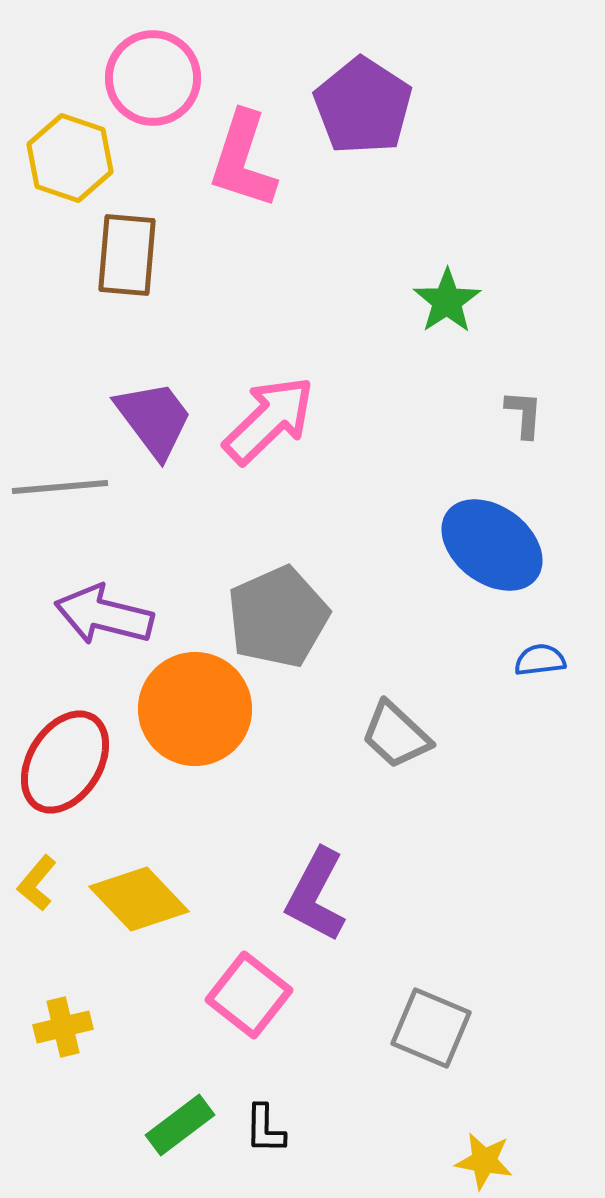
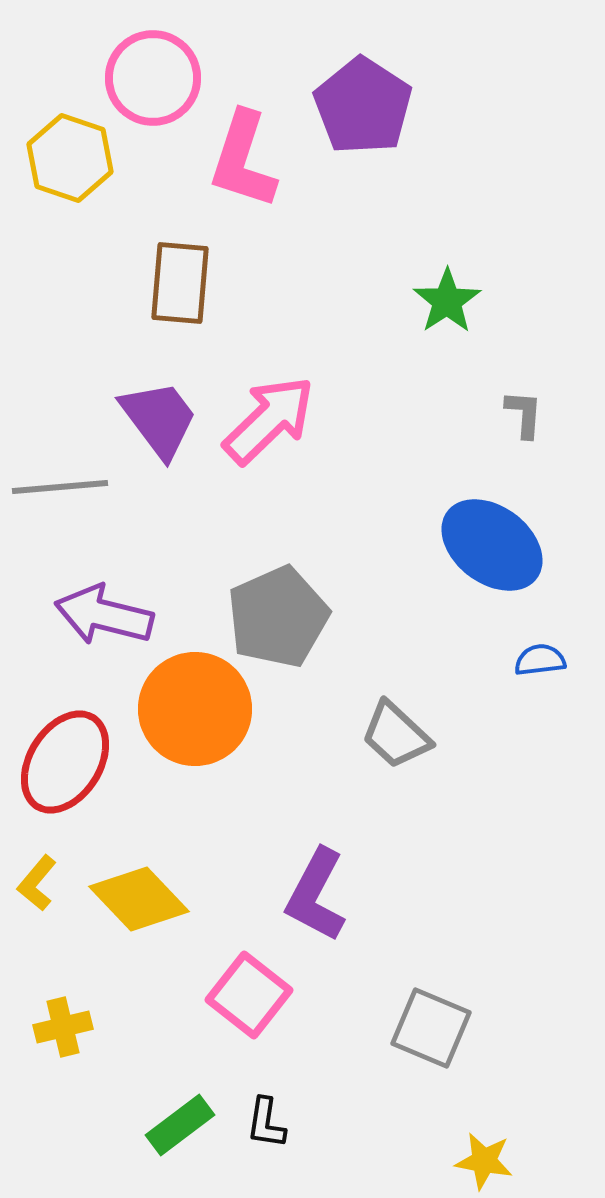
brown rectangle: moved 53 px right, 28 px down
purple trapezoid: moved 5 px right
black L-shape: moved 1 px right, 6 px up; rotated 8 degrees clockwise
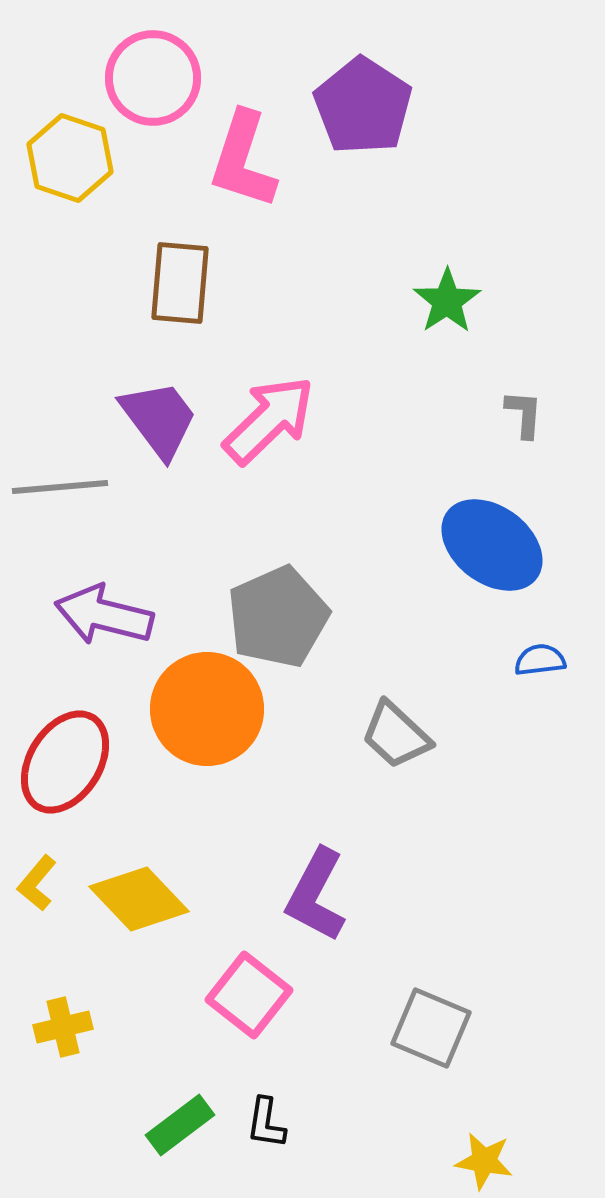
orange circle: moved 12 px right
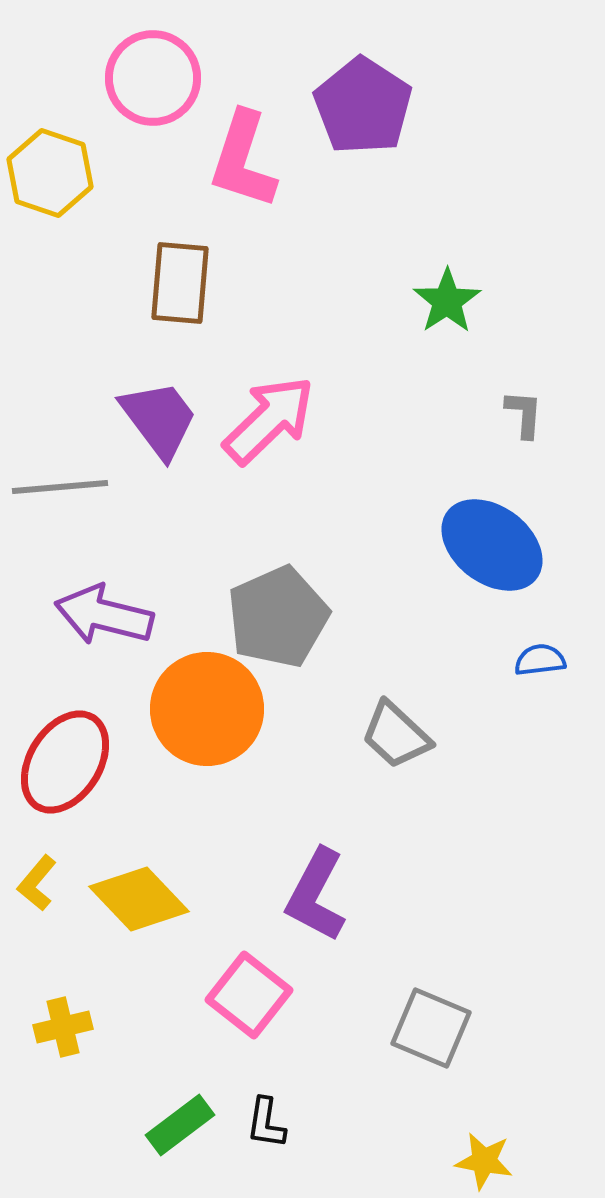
yellow hexagon: moved 20 px left, 15 px down
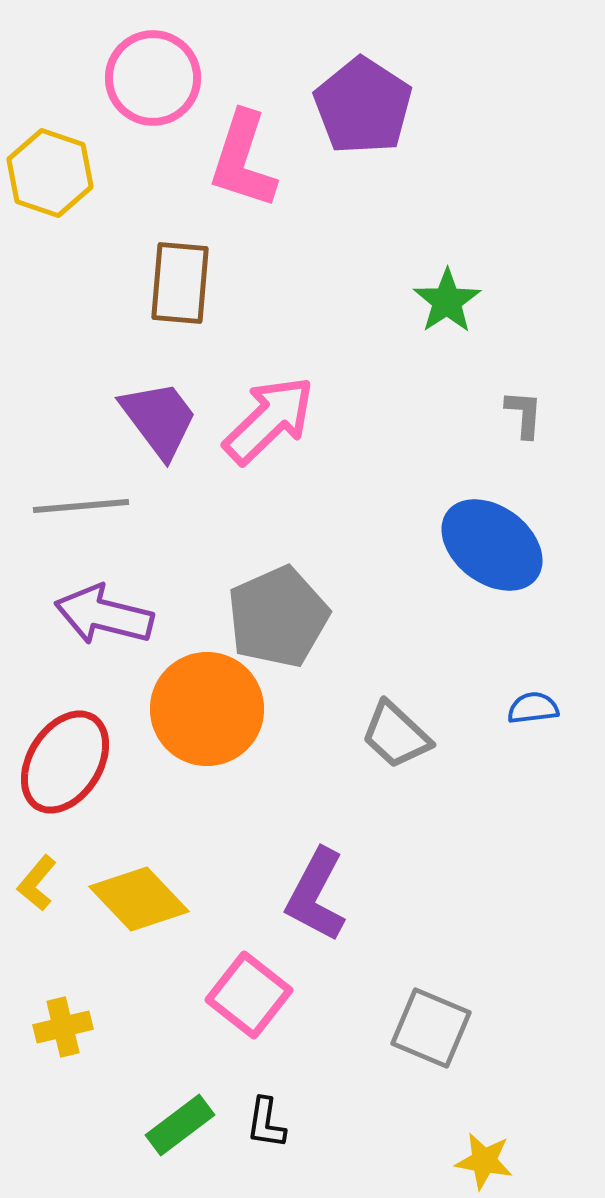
gray line: moved 21 px right, 19 px down
blue semicircle: moved 7 px left, 48 px down
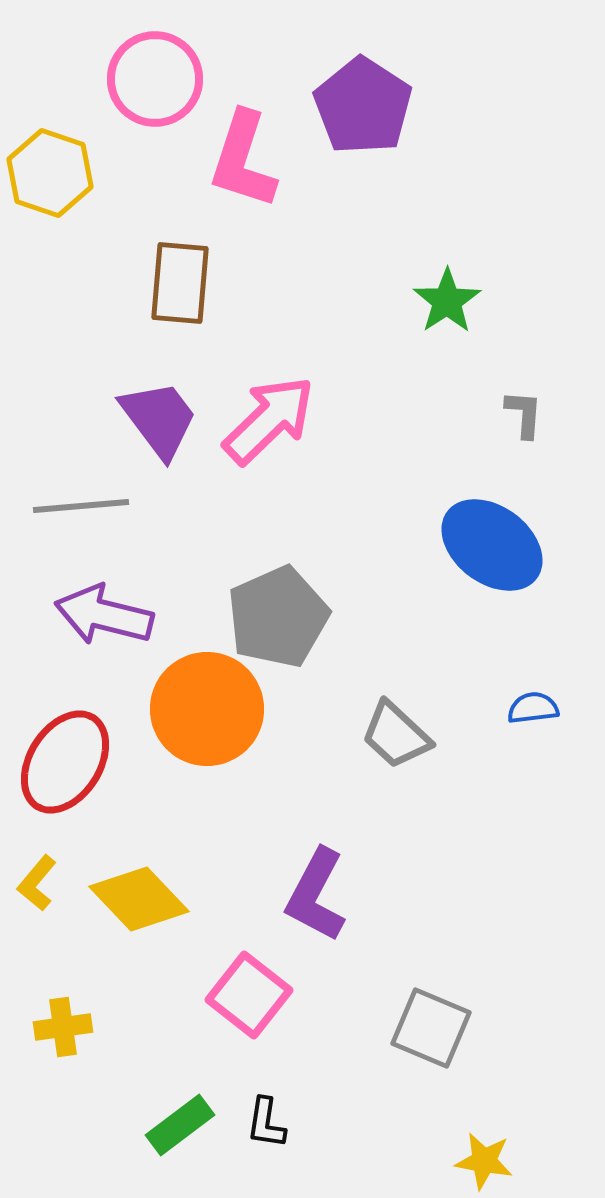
pink circle: moved 2 px right, 1 px down
yellow cross: rotated 6 degrees clockwise
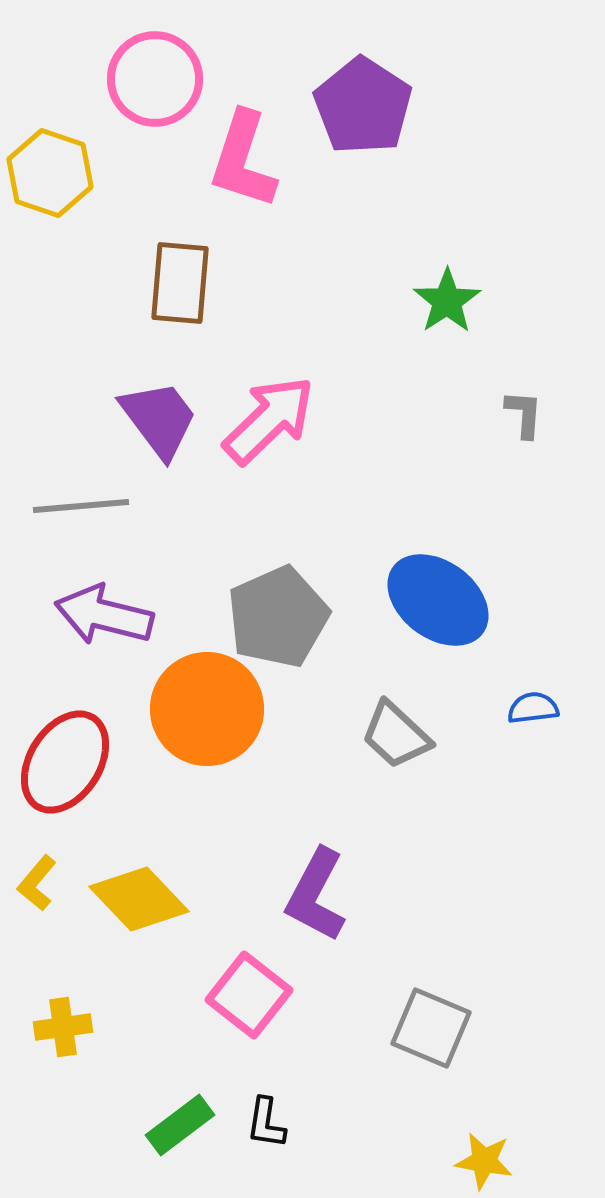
blue ellipse: moved 54 px left, 55 px down
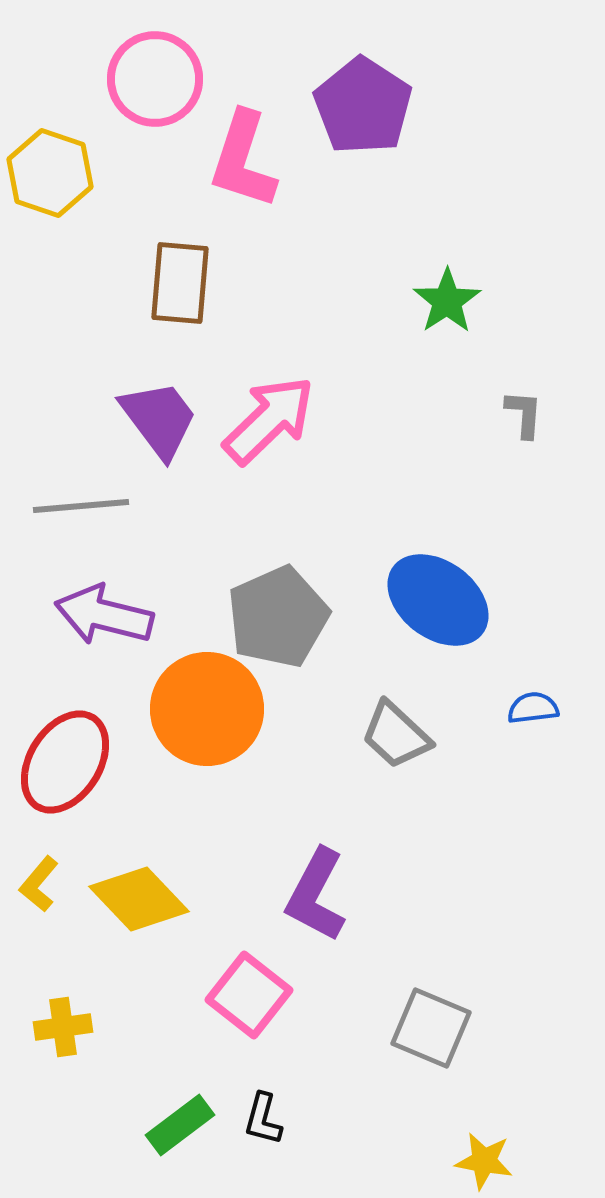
yellow L-shape: moved 2 px right, 1 px down
black L-shape: moved 3 px left, 4 px up; rotated 6 degrees clockwise
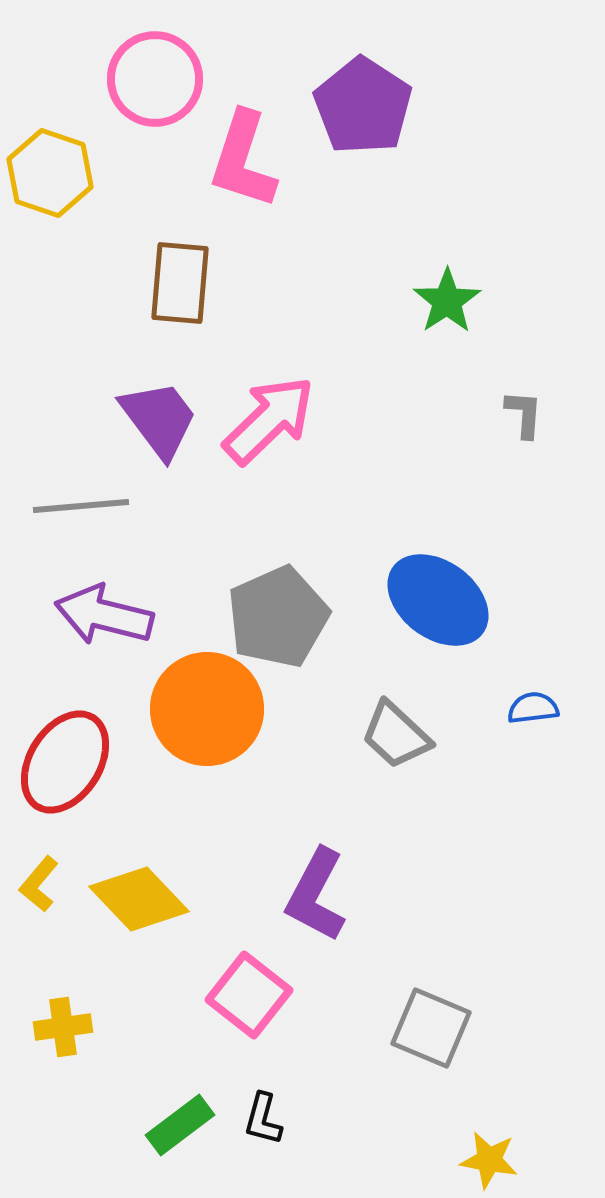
yellow star: moved 5 px right, 1 px up
